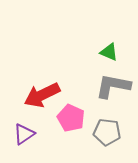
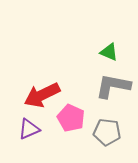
purple triangle: moved 5 px right, 5 px up; rotated 10 degrees clockwise
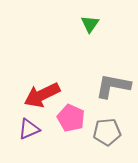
green triangle: moved 19 px left, 28 px up; rotated 42 degrees clockwise
gray pentagon: rotated 12 degrees counterclockwise
